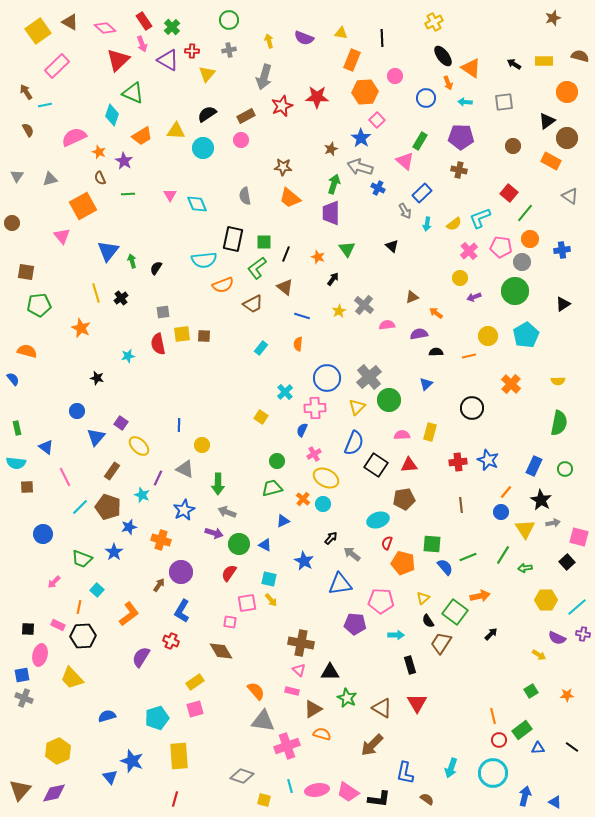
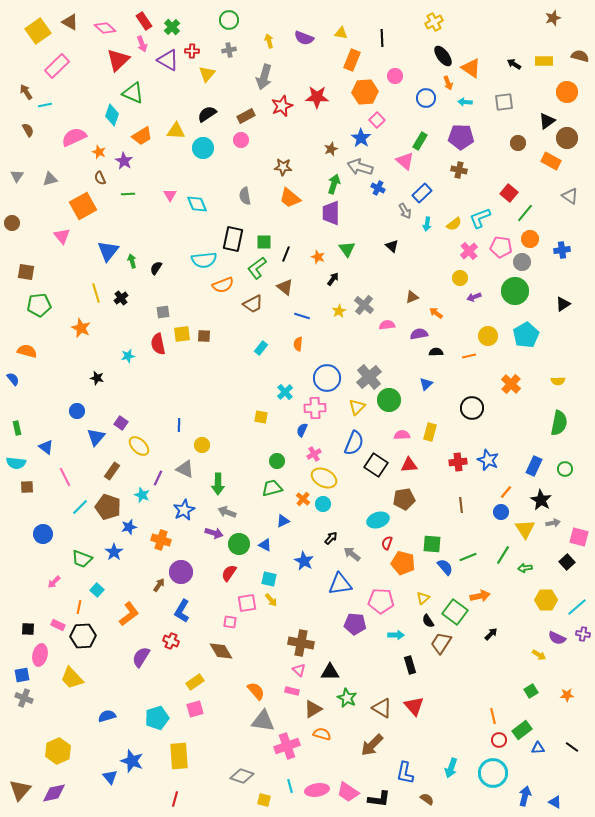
brown circle at (513, 146): moved 5 px right, 3 px up
yellow square at (261, 417): rotated 24 degrees counterclockwise
yellow ellipse at (326, 478): moved 2 px left
red triangle at (417, 703): moved 3 px left, 3 px down; rotated 10 degrees counterclockwise
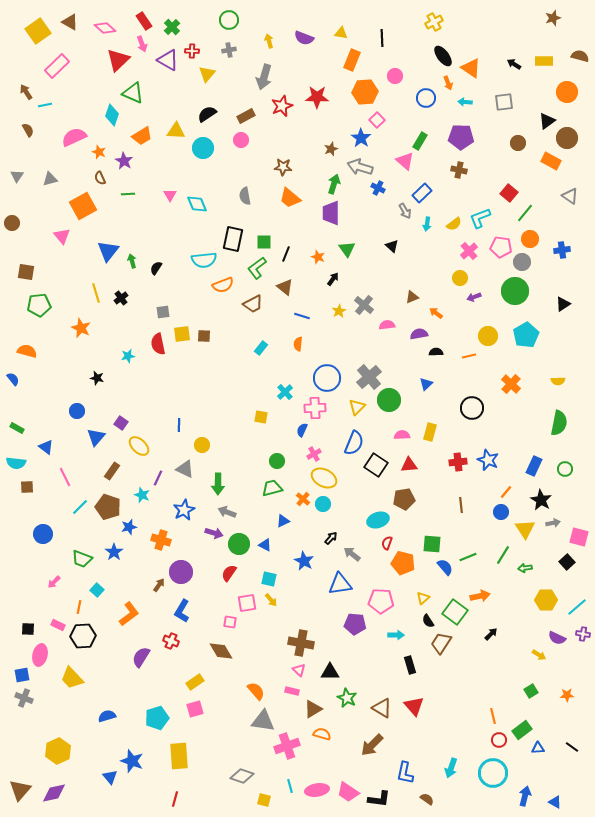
green rectangle at (17, 428): rotated 48 degrees counterclockwise
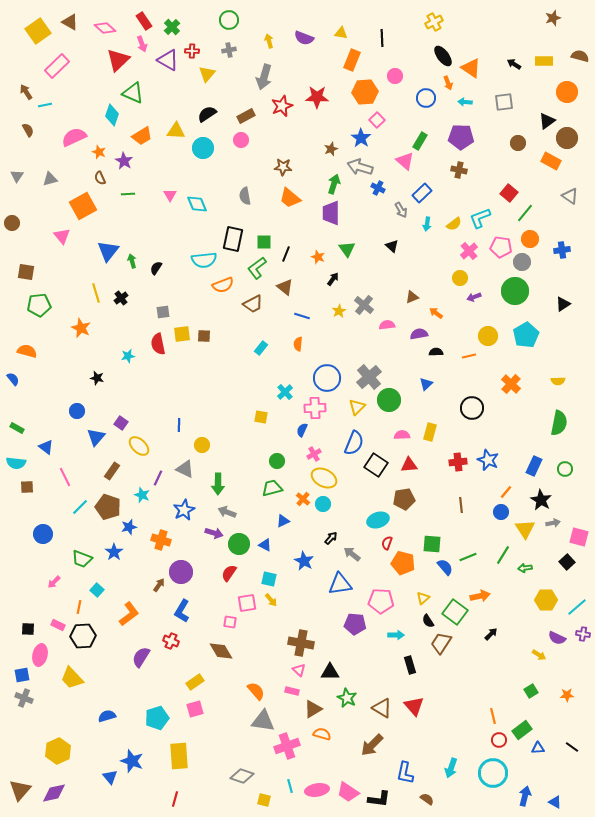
gray arrow at (405, 211): moved 4 px left, 1 px up
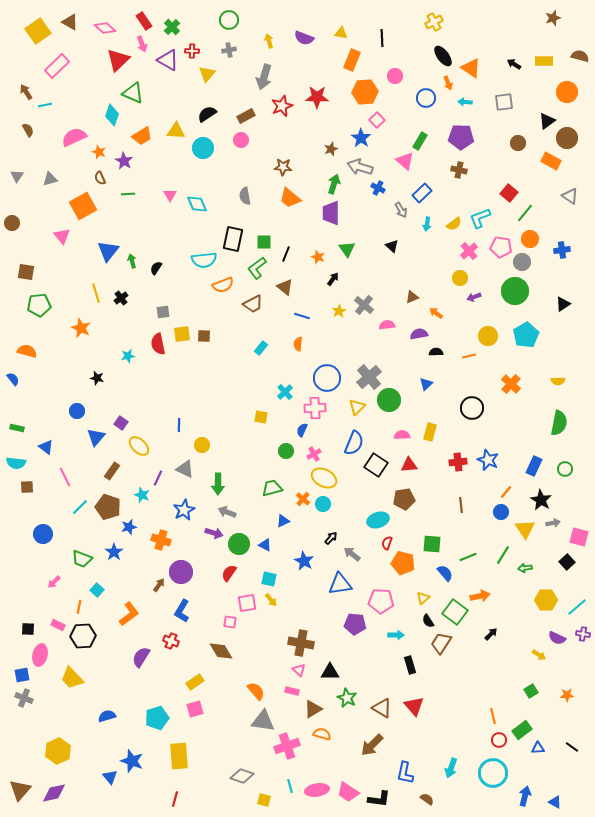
green rectangle at (17, 428): rotated 16 degrees counterclockwise
green circle at (277, 461): moved 9 px right, 10 px up
blue semicircle at (445, 567): moved 6 px down
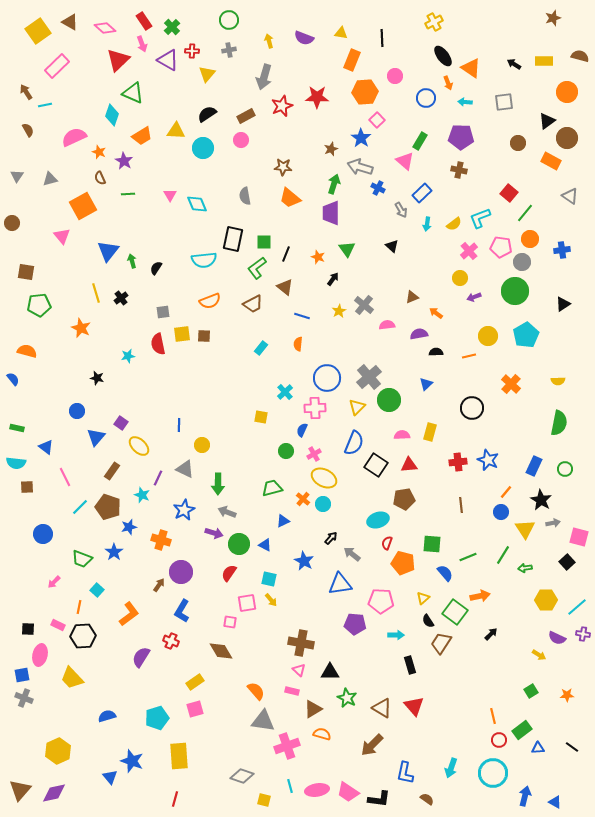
orange semicircle at (223, 285): moved 13 px left, 16 px down
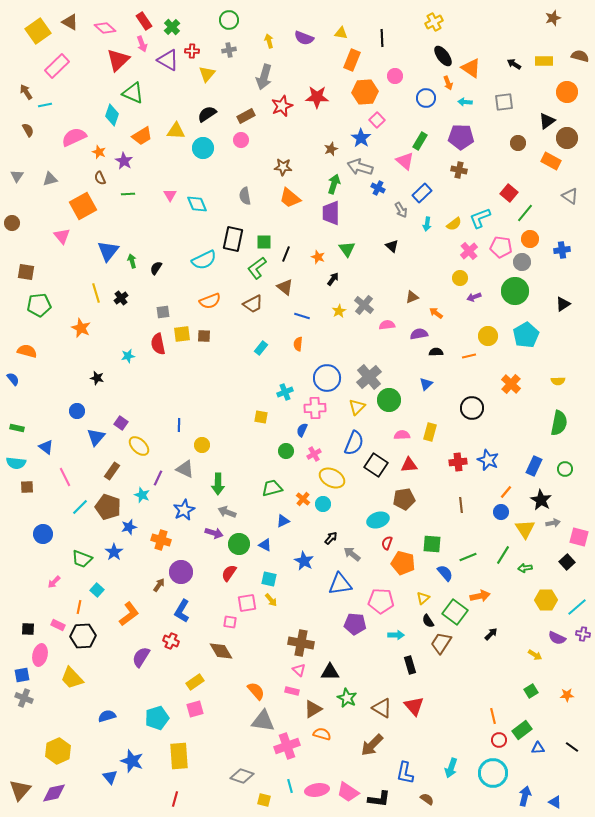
cyan semicircle at (204, 260): rotated 20 degrees counterclockwise
cyan cross at (285, 392): rotated 21 degrees clockwise
yellow ellipse at (324, 478): moved 8 px right
yellow arrow at (539, 655): moved 4 px left
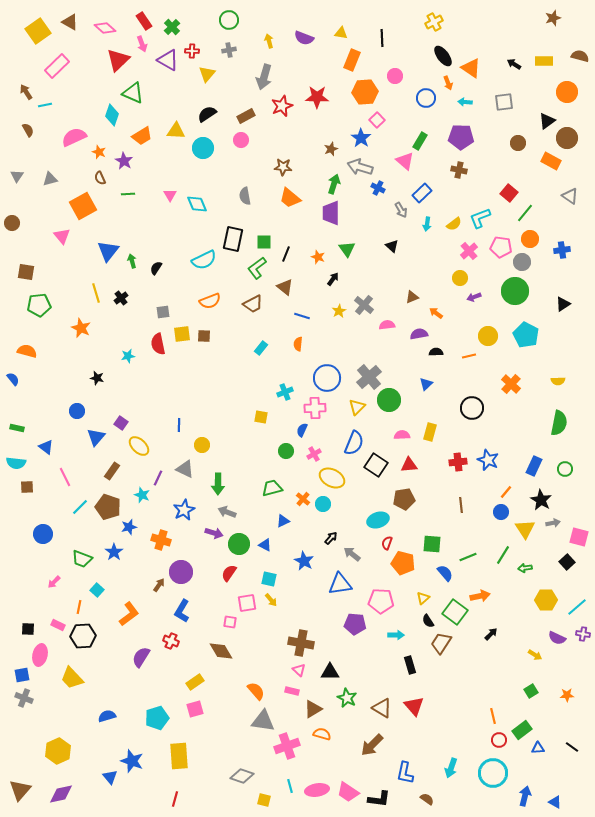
cyan pentagon at (526, 335): rotated 15 degrees counterclockwise
purple diamond at (54, 793): moved 7 px right, 1 px down
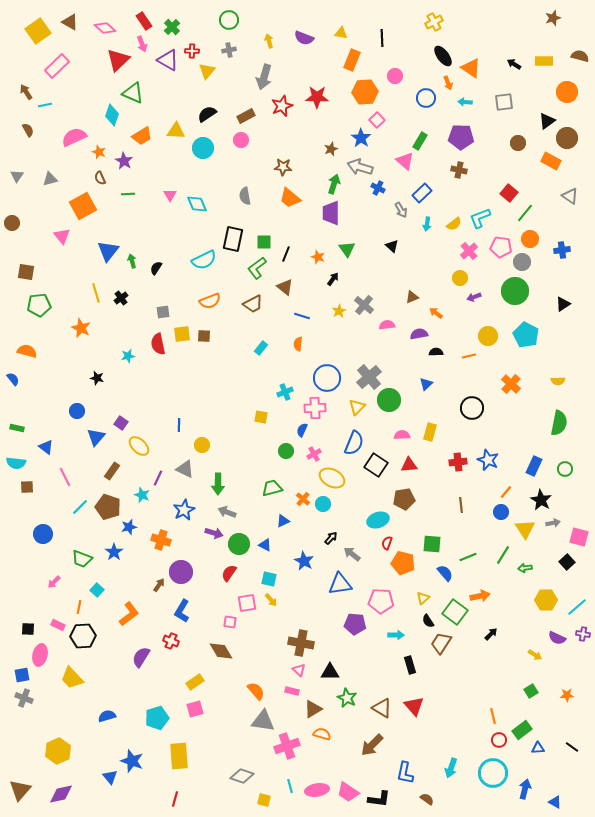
yellow triangle at (207, 74): moved 3 px up
blue arrow at (525, 796): moved 7 px up
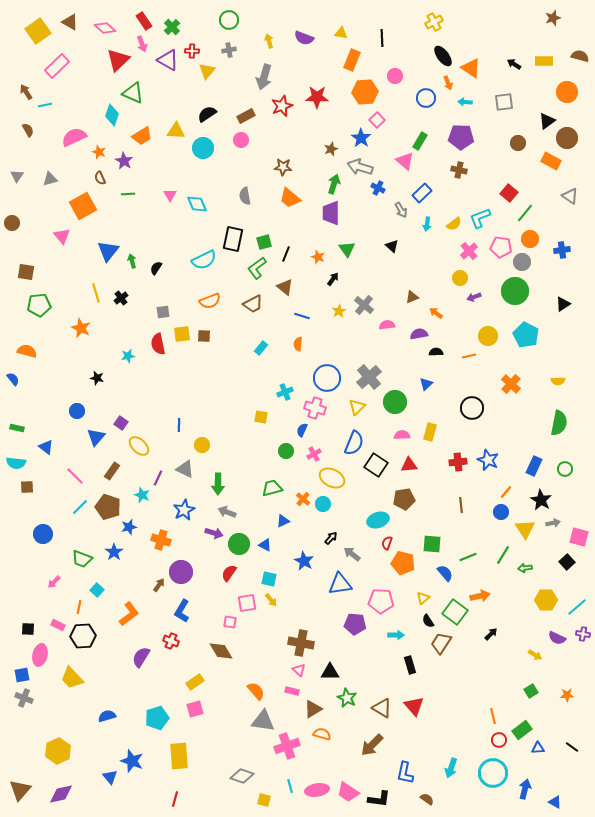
green square at (264, 242): rotated 14 degrees counterclockwise
green circle at (389, 400): moved 6 px right, 2 px down
pink cross at (315, 408): rotated 20 degrees clockwise
pink line at (65, 477): moved 10 px right, 1 px up; rotated 18 degrees counterclockwise
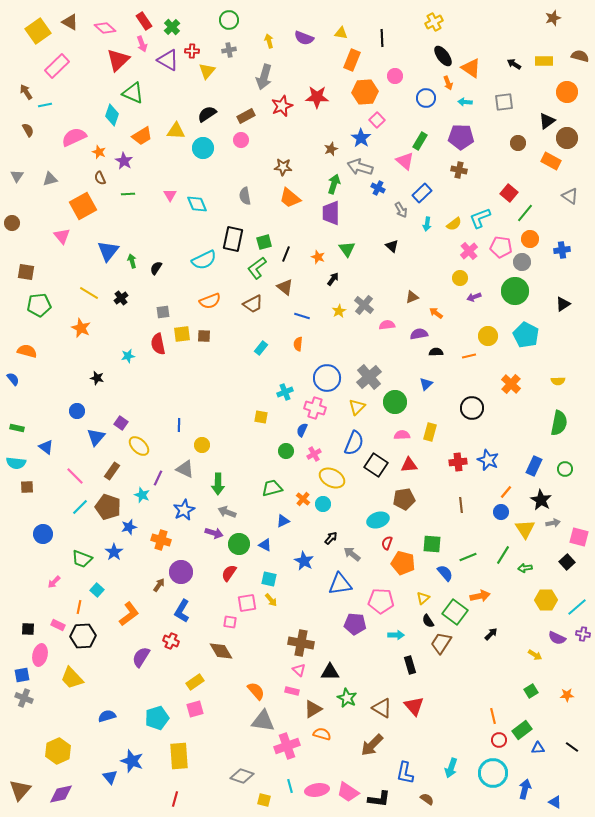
yellow line at (96, 293): moved 7 px left; rotated 42 degrees counterclockwise
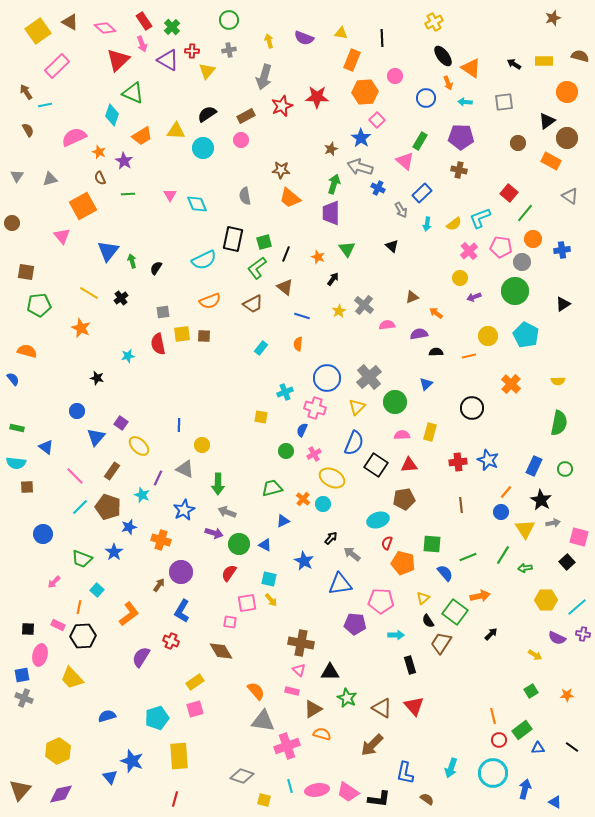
brown star at (283, 167): moved 2 px left, 3 px down
orange circle at (530, 239): moved 3 px right
